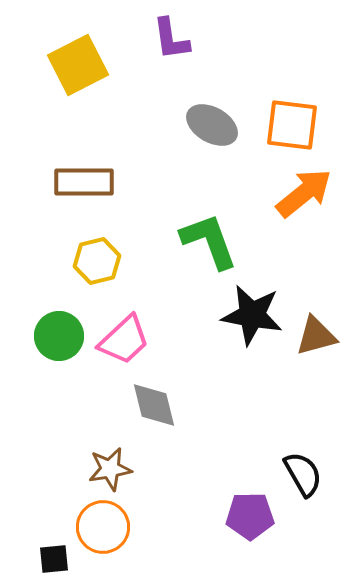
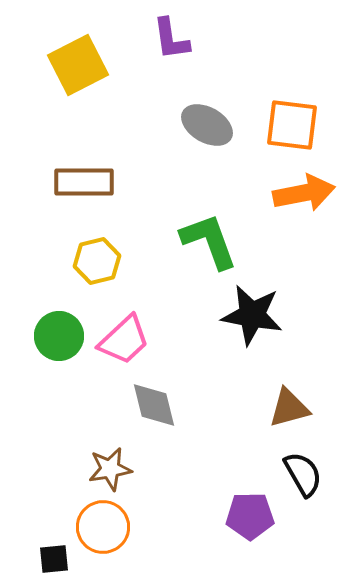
gray ellipse: moved 5 px left
orange arrow: rotated 28 degrees clockwise
brown triangle: moved 27 px left, 72 px down
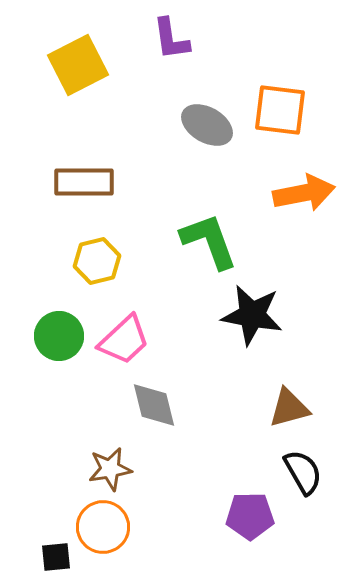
orange square: moved 12 px left, 15 px up
black semicircle: moved 2 px up
black square: moved 2 px right, 2 px up
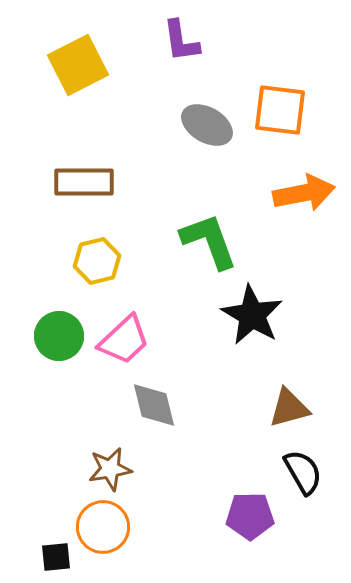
purple L-shape: moved 10 px right, 2 px down
black star: rotated 20 degrees clockwise
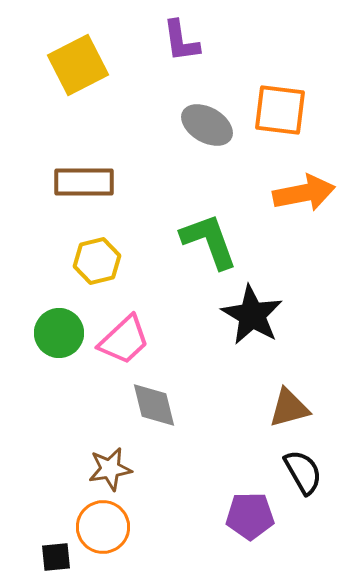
green circle: moved 3 px up
